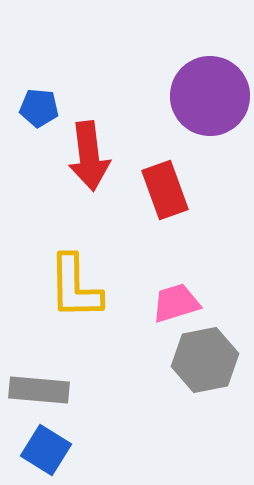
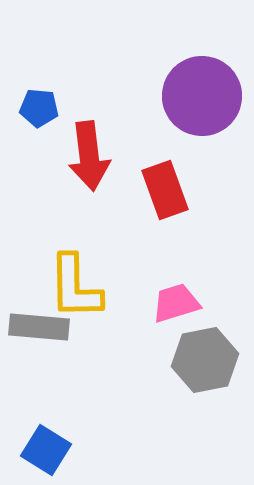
purple circle: moved 8 px left
gray rectangle: moved 63 px up
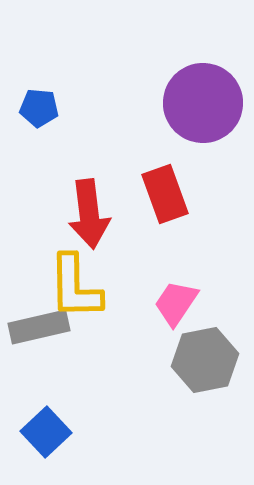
purple circle: moved 1 px right, 7 px down
red arrow: moved 58 px down
red rectangle: moved 4 px down
pink trapezoid: rotated 39 degrees counterclockwise
gray rectangle: rotated 18 degrees counterclockwise
blue square: moved 18 px up; rotated 15 degrees clockwise
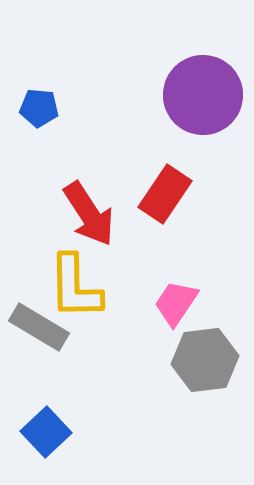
purple circle: moved 8 px up
red rectangle: rotated 54 degrees clockwise
red arrow: rotated 26 degrees counterclockwise
gray rectangle: rotated 44 degrees clockwise
gray hexagon: rotated 4 degrees clockwise
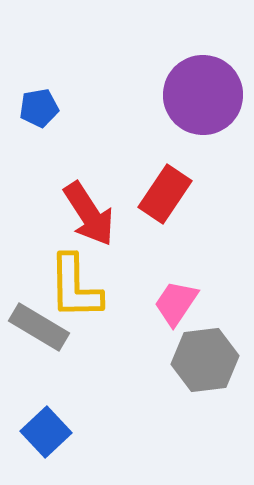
blue pentagon: rotated 15 degrees counterclockwise
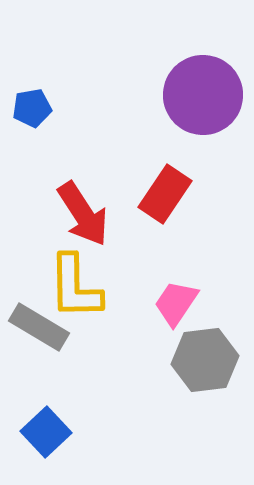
blue pentagon: moved 7 px left
red arrow: moved 6 px left
